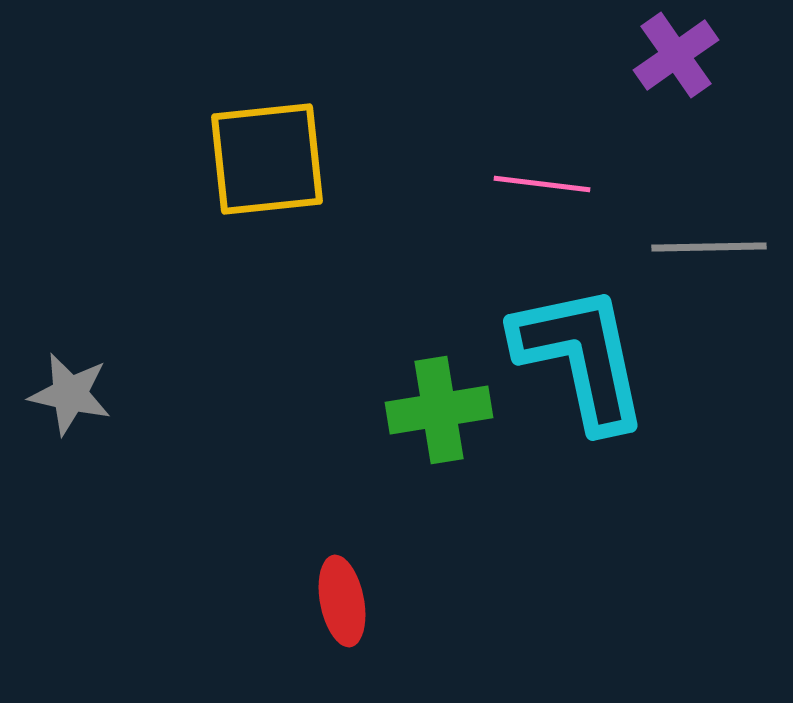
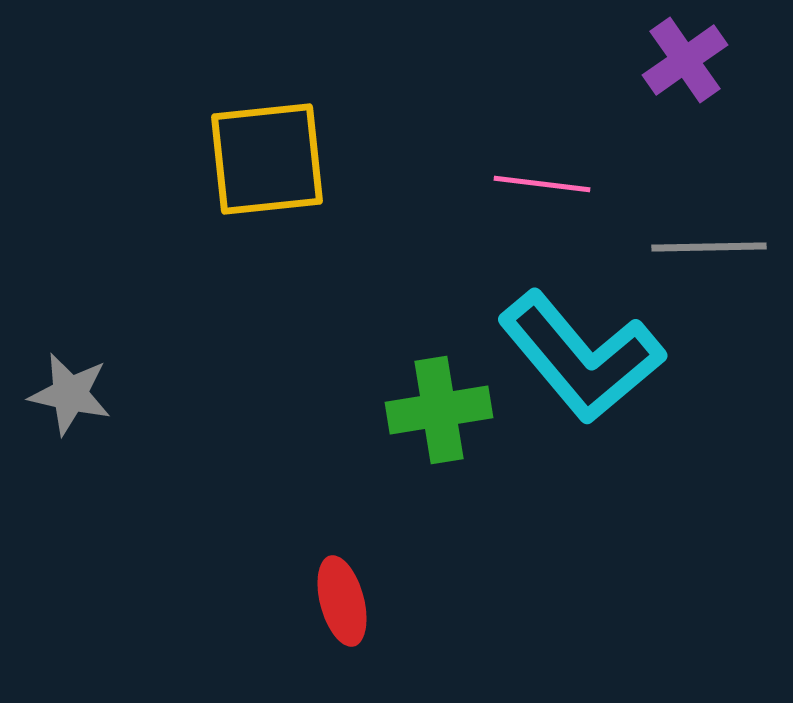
purple cross: moved 9 px right, 5 px down
cyan L-shape: rotated 152 degrees clockwise
red ellipse: rotated 4 degrees counterclockwise
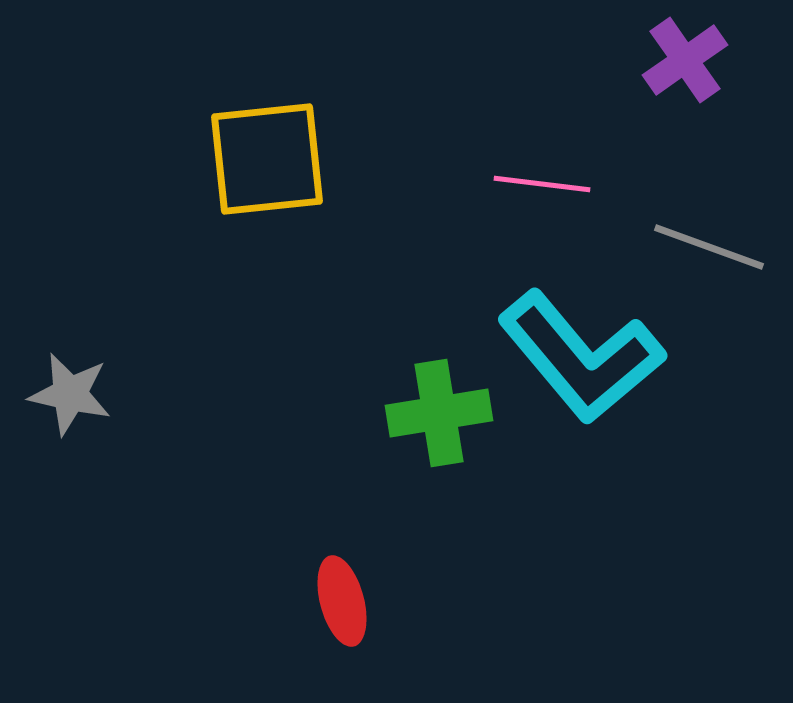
gray line: rotated 21 degrees clockwise
green cross: moved 3 px down
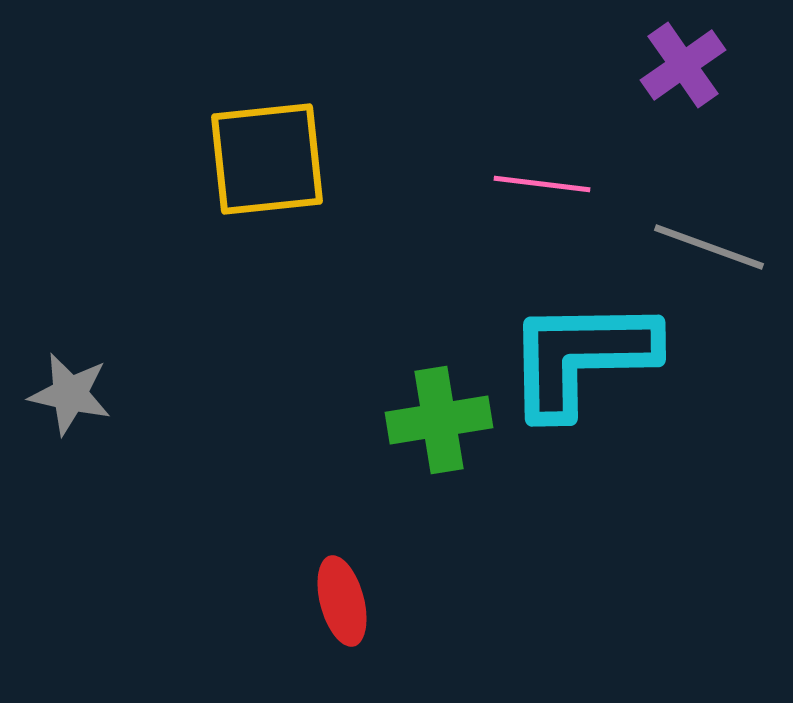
purple cross: moved 2 px left, 5 px down
cyan L-shape: rotated 129 degrees clockwise
green cross: moved 7 px down
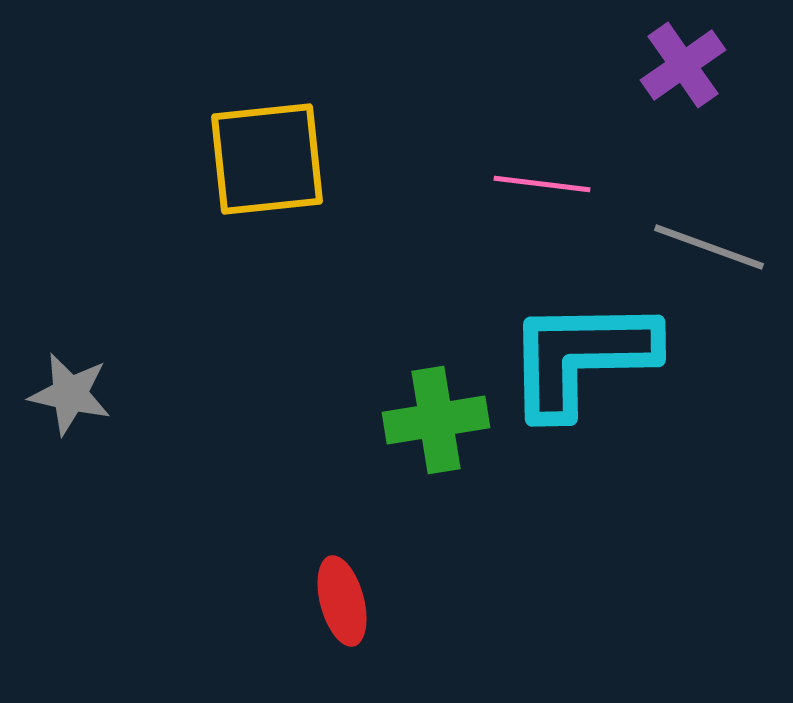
green cross: moved 3 px left
